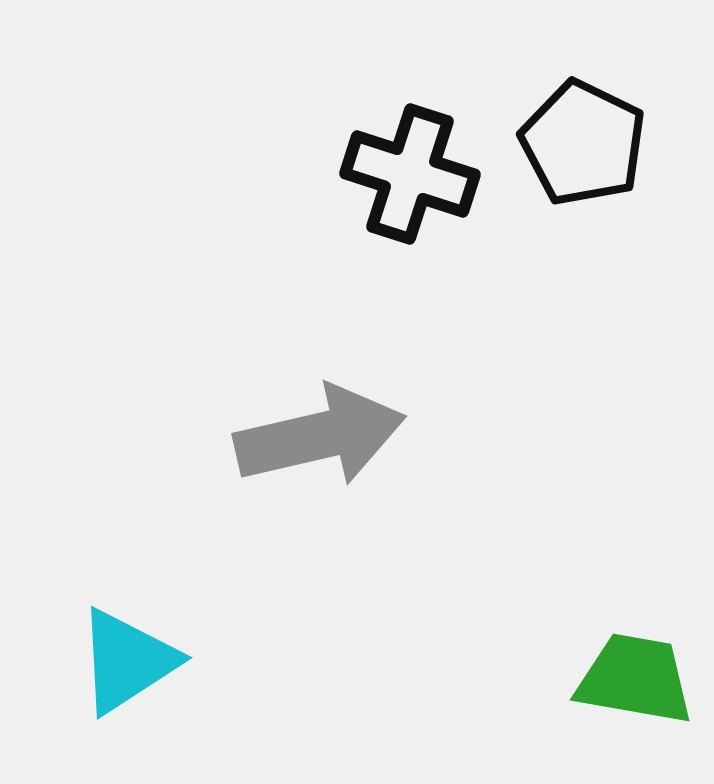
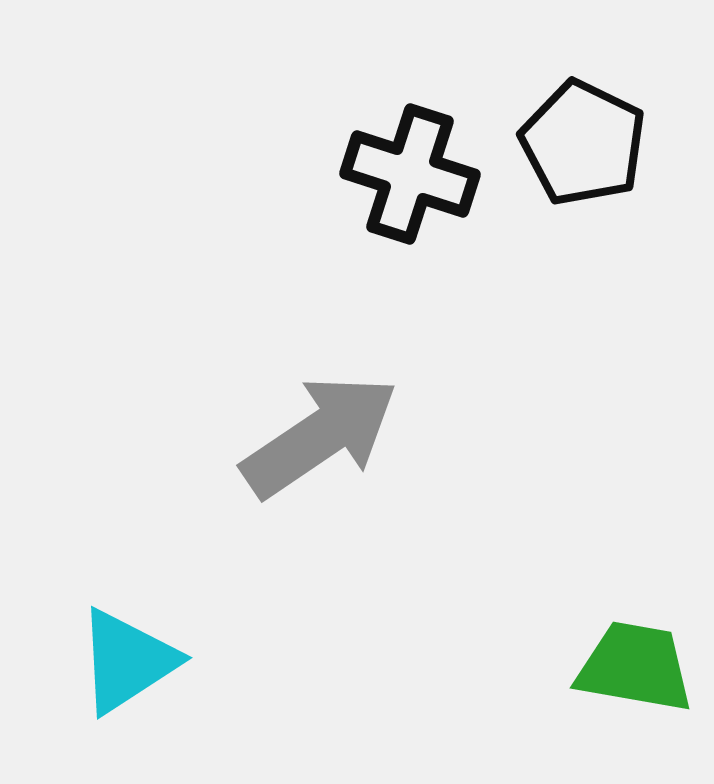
gray arrow: rotated 21 degrees counterclockwise
green trapezoid: moved 12 px up
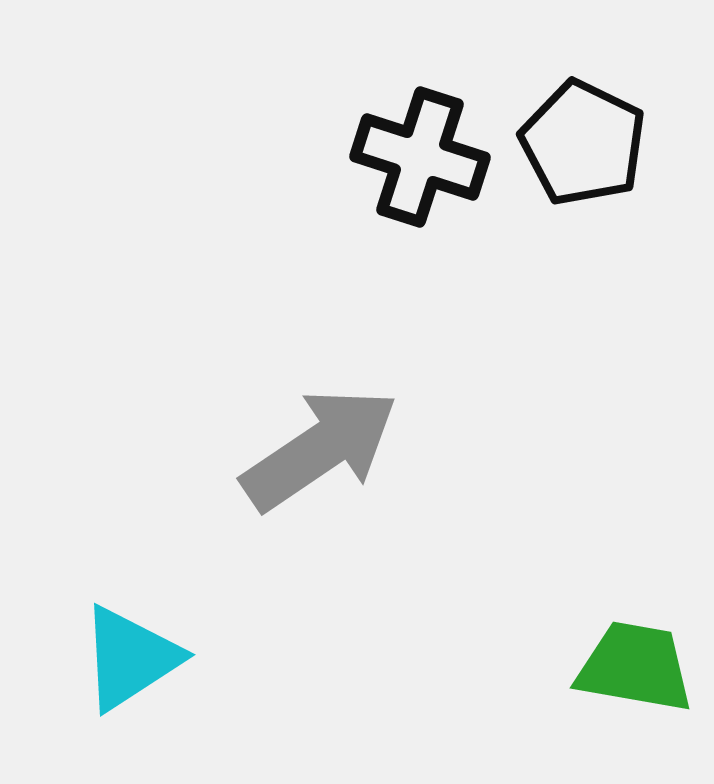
black cross: moved 10 px right, 17 px up
gray arrow: moved 13 px down
cyan triangle: moved 3 px right, 3 px up
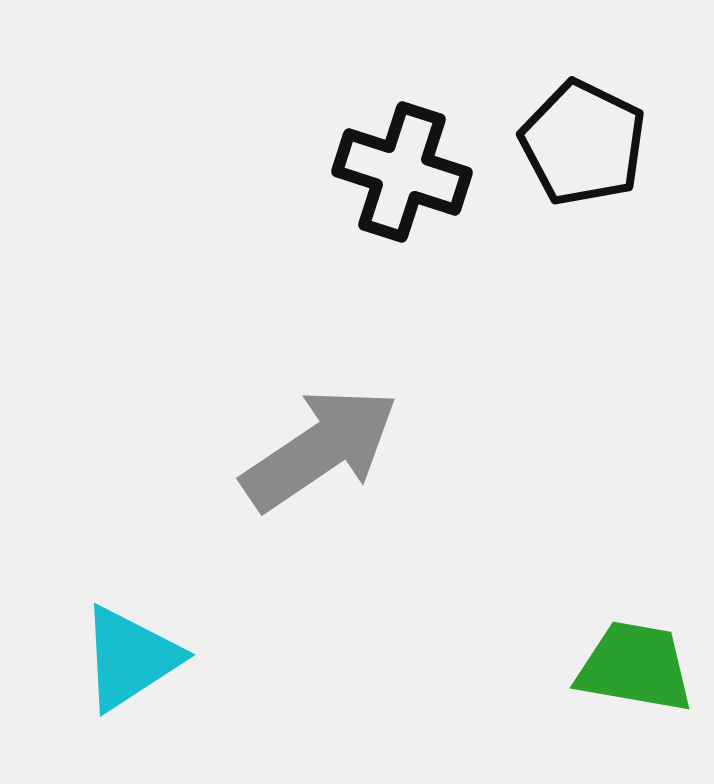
black cross: moved 18 px left, 15 px down
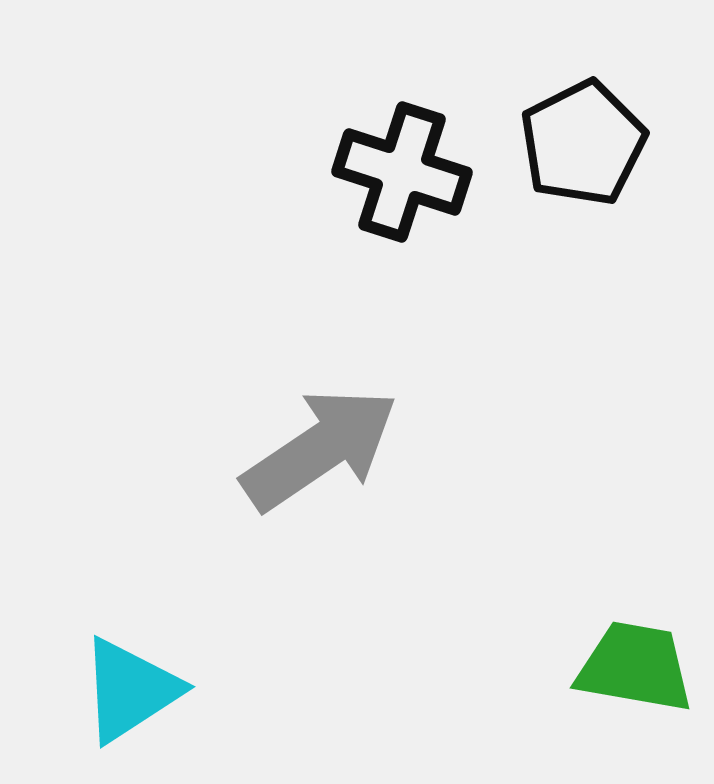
black pentagon: rotated 19 degrees clockwise
cyan triangle: moved 32 px down
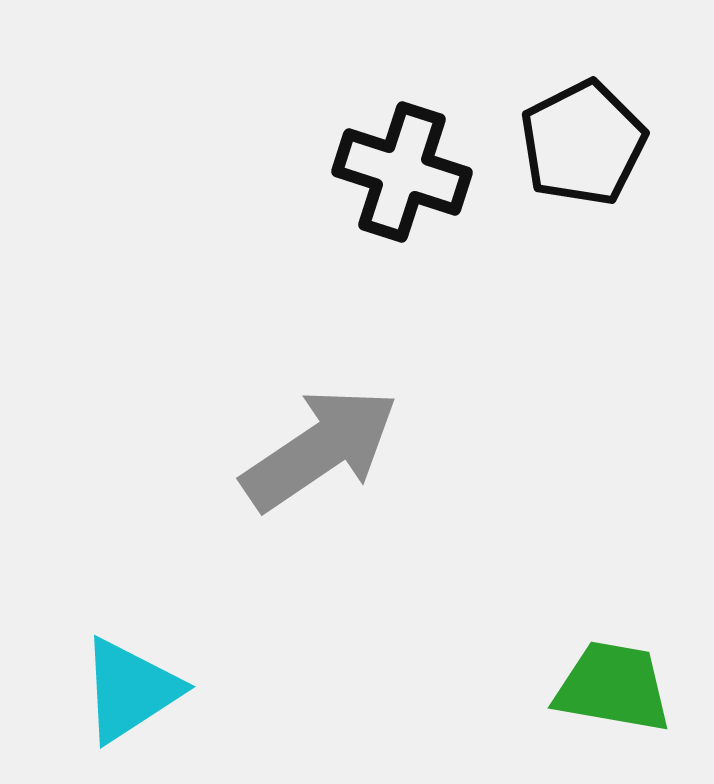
green trapezoid: moved 22 px left, 20 px down
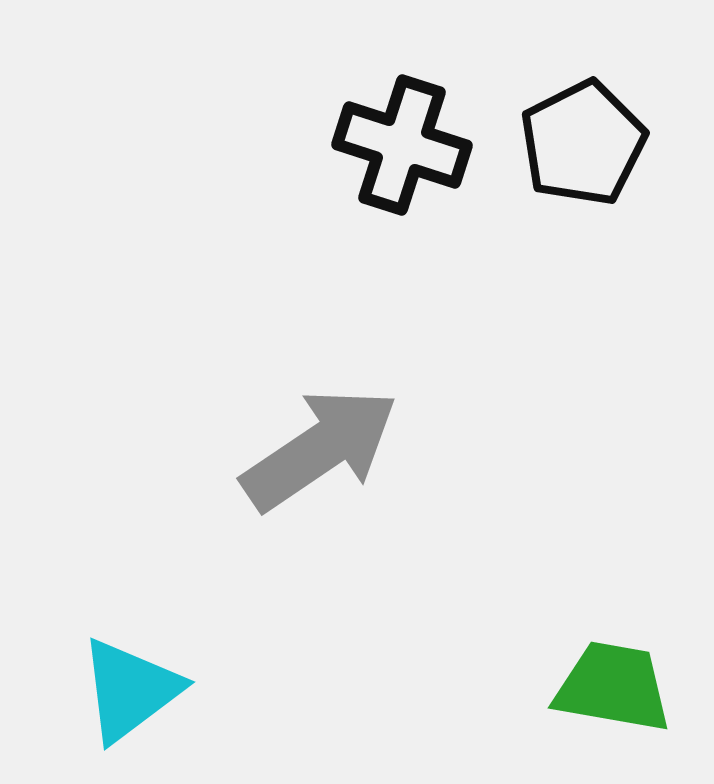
black cross: moved 27 px up
cyan triangle: rotated 4 degrees counterclockwise
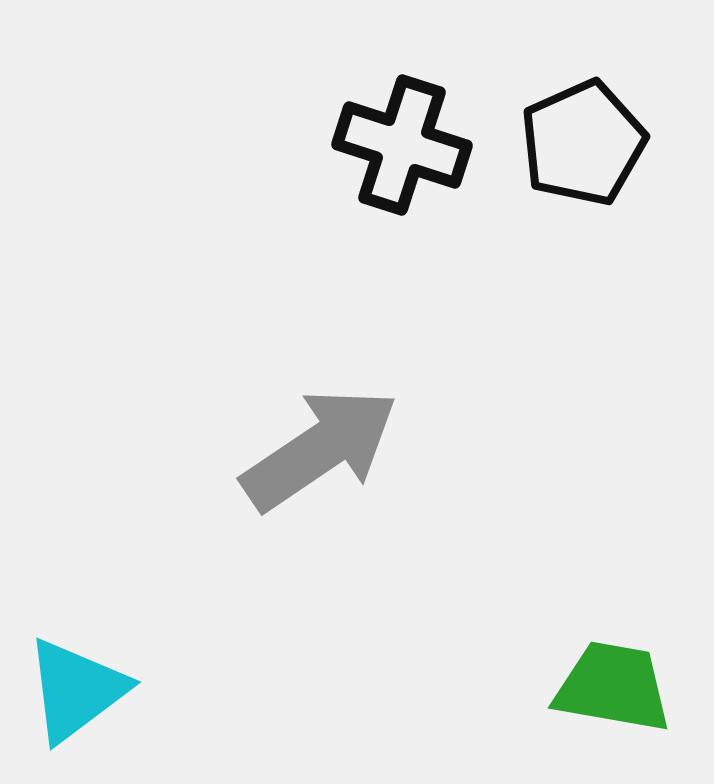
black pentagon: rotated 3 degrees clockwise
cyan triangle: moved 54 px left
